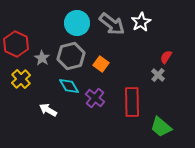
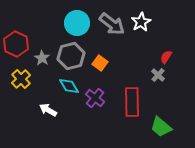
orange square: moved 1 px left, 1 px up
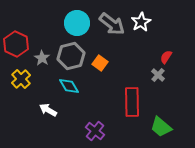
purple cross: moved 33 px down
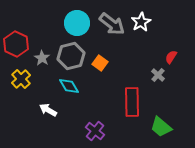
red semicircle: moved 5 px right
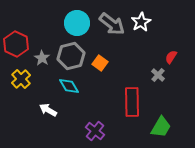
green trapezoid: rotated 100 degrees counterclockwise
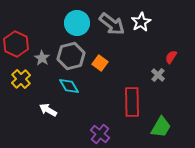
purple cross: moved 5 px right, 3 px down
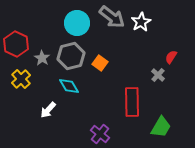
gray arrow: moved 7 px up
white arrow: rotated 78 degrees counterclockwise
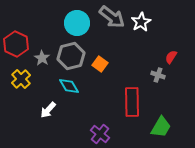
orange square: moved 1 px down
gray cross: rotated 24 degrees counterclockwise
